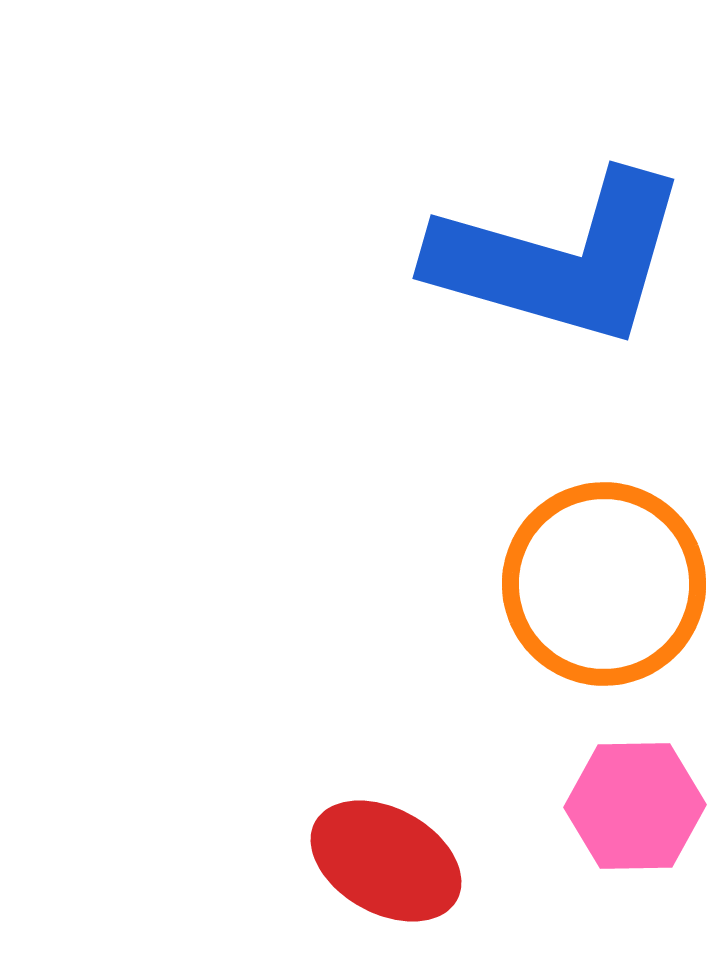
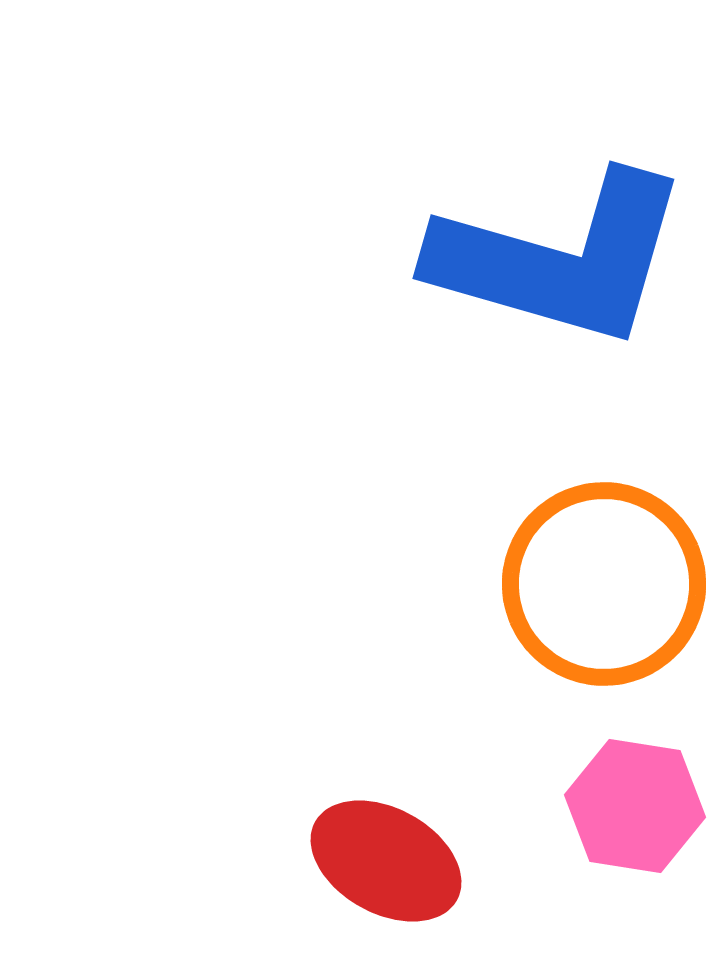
pink hexagon: rotated 10 degrees clockwise
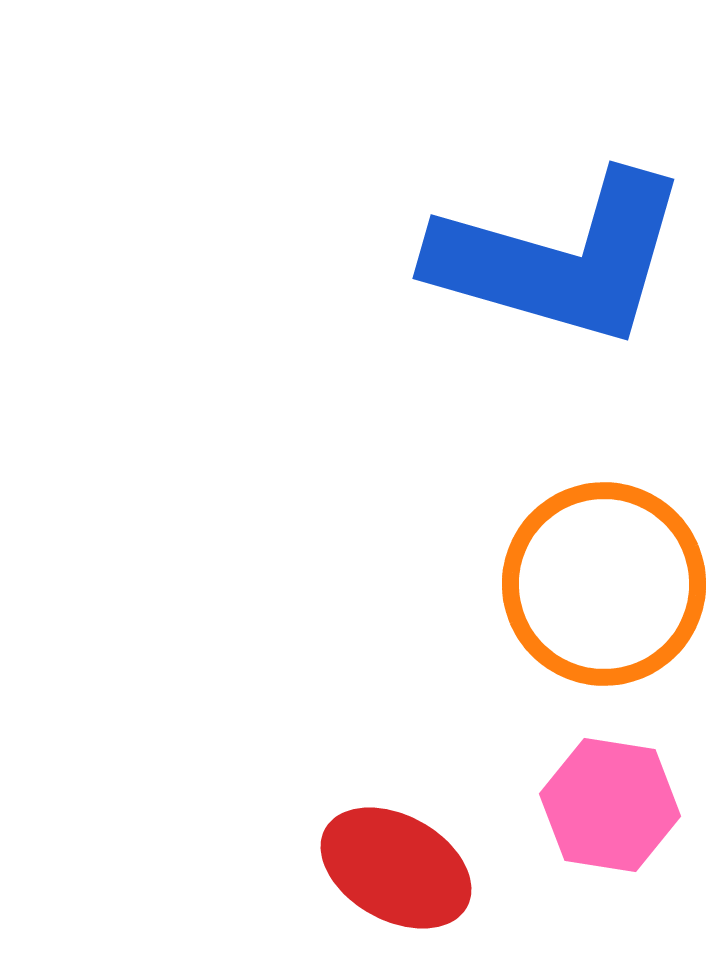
pink hexagon: moved 25 px left, 1 px up
red ellipse: moved 10 px right, 7 px down
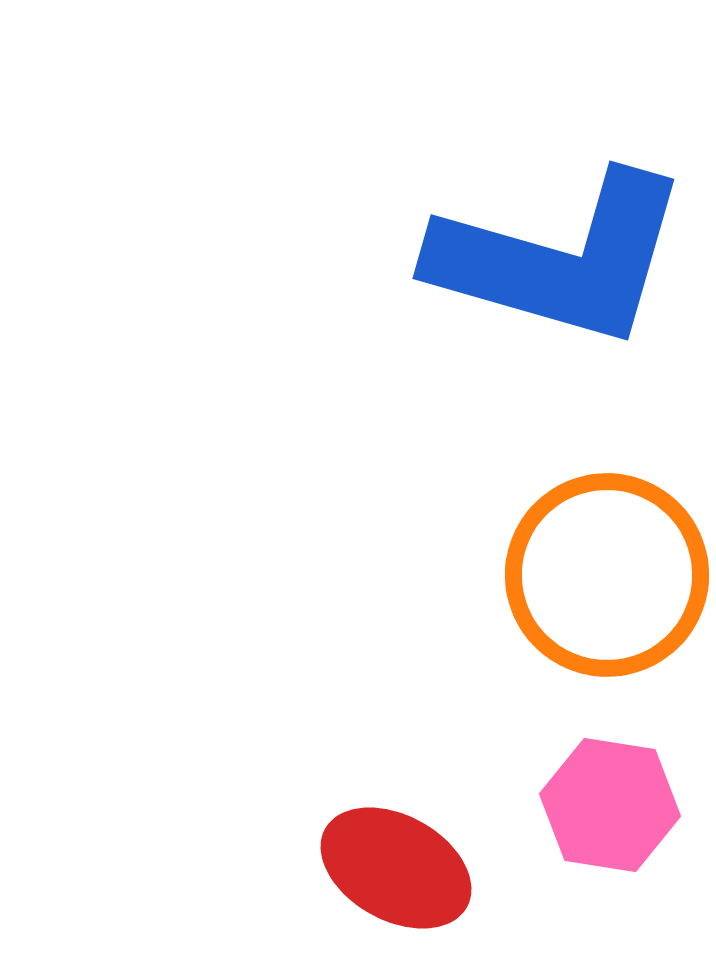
orange circle: moved 3 px right, 9 px up
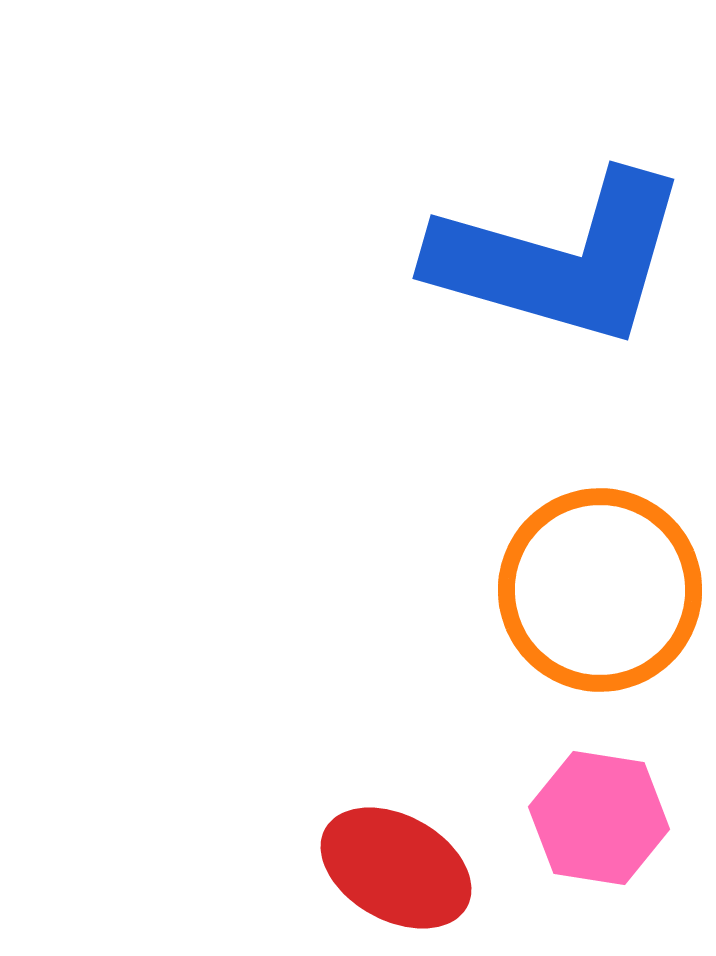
orange circle: moved 7 px left, 15 px down
pink hexagon: moved 11 px left, 13 px down
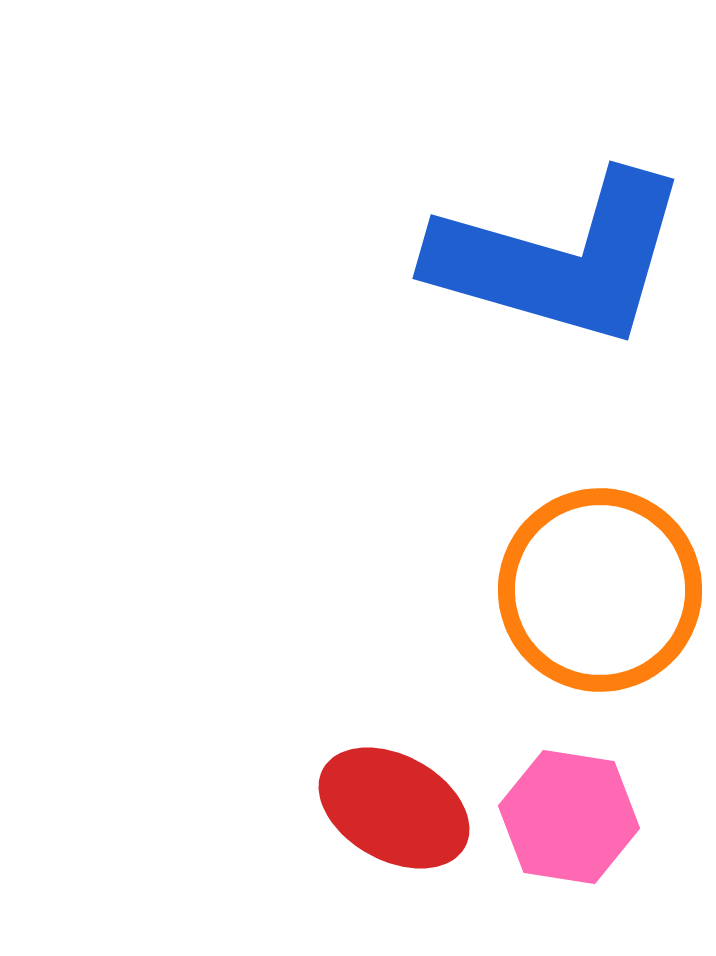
pink hexagon: moved 30 px left, 1 px up
red ellipse: moved 2 px left, 60 px up
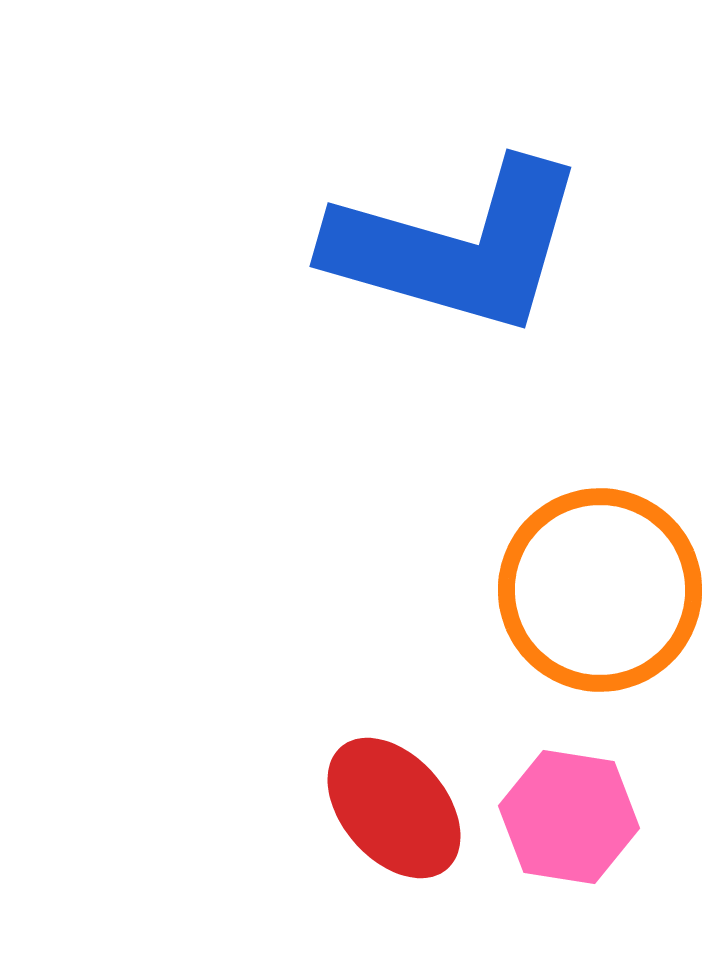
blue L-shape: moved 103 px left, 12 px up
red ellipse: rotated 20 degrees clockwise
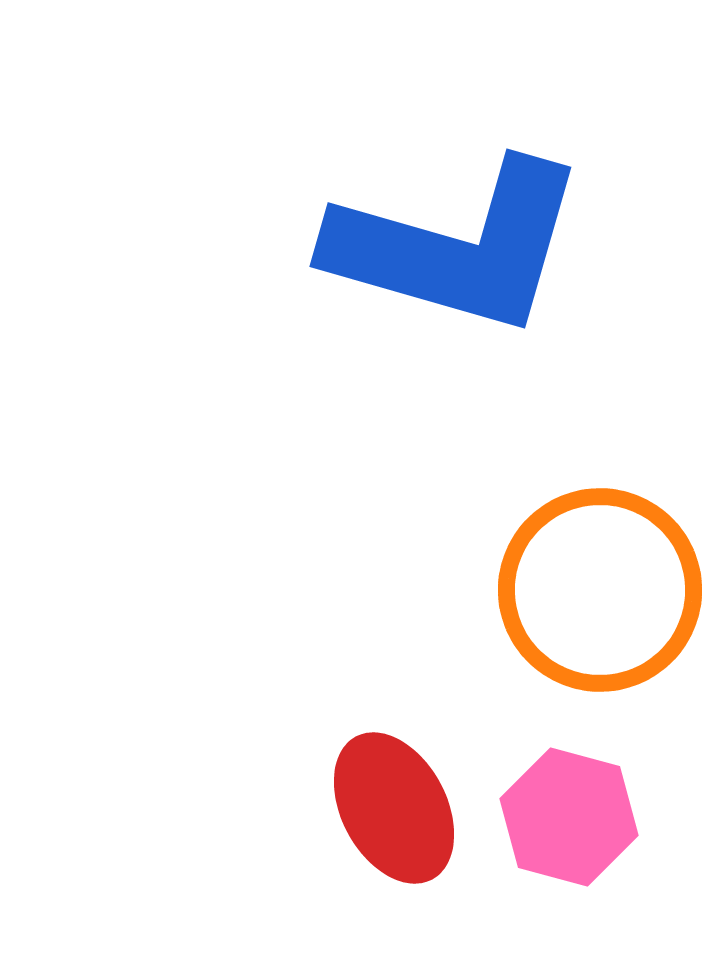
red ellipse: rotated 13 degrees clockwise
pink hexagon: rotated 6 degrees clockwise
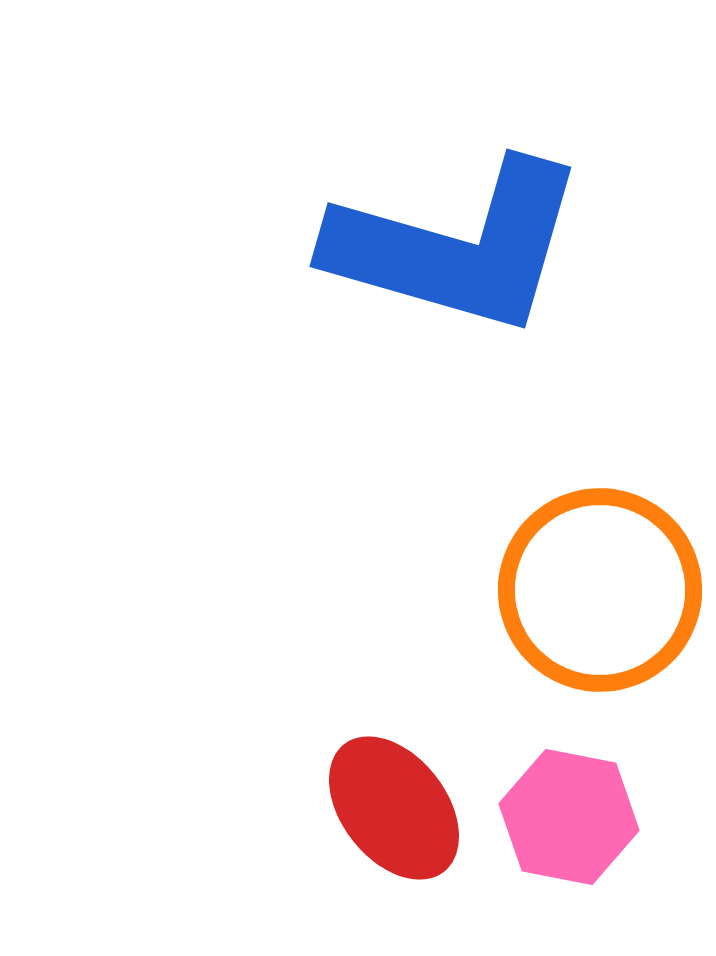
red ellipse: rotated 10 degrees counterclockwise
pink hexagon: rotated 4 degrees counterclockwise
